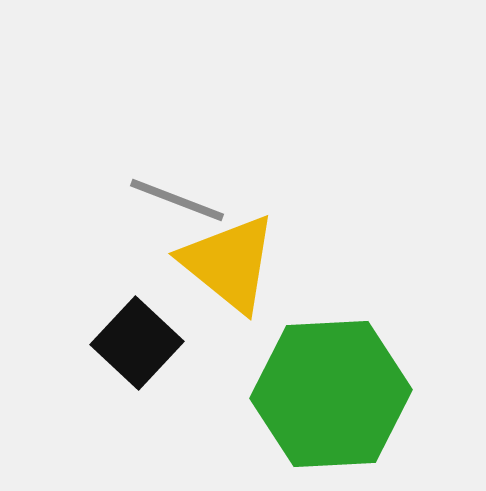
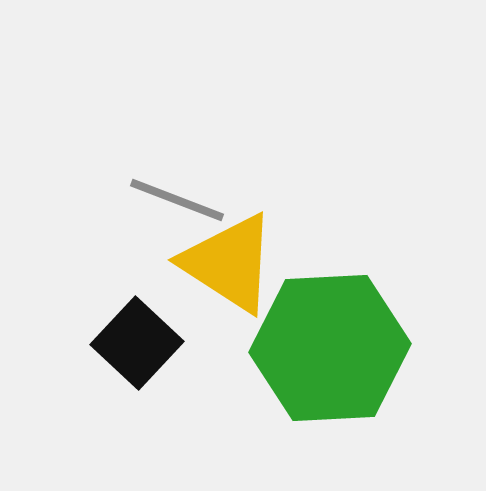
yellow triangle: rotated 6 degrees counterclockwise
green hexagon: moved 1 px left, 46 px up
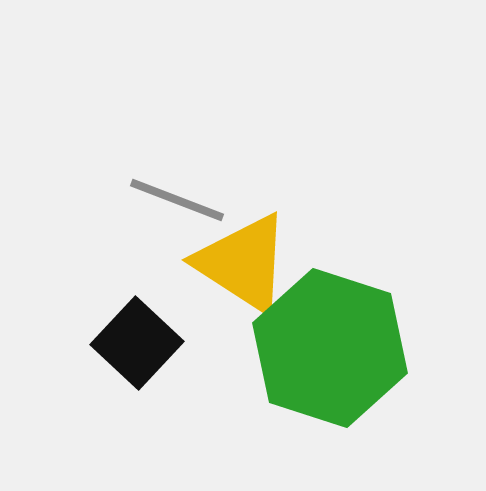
yellow triangle: moved 14 px right
green hexagon: rotated 21 degrees clockwise
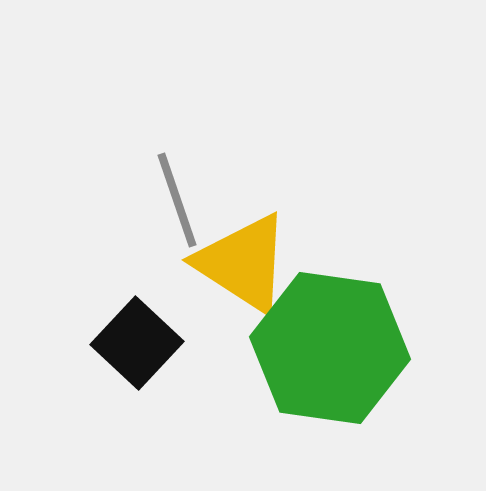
gray line: rotated 50 degrees clockwise
green hexagon: rotated 10 degrees counterclockwise
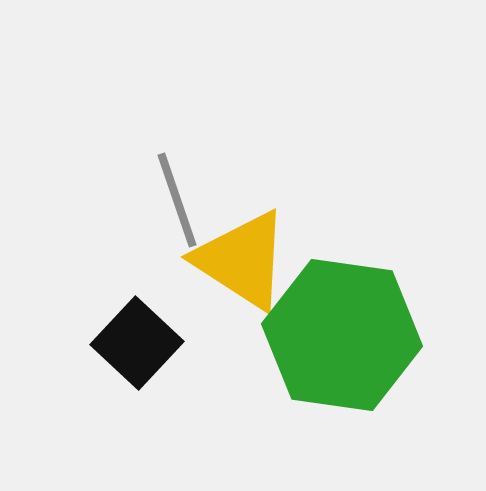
yellow triangle: moved 1 px left, 3 px up
green hexagon: moved 12 px right, 13 px up
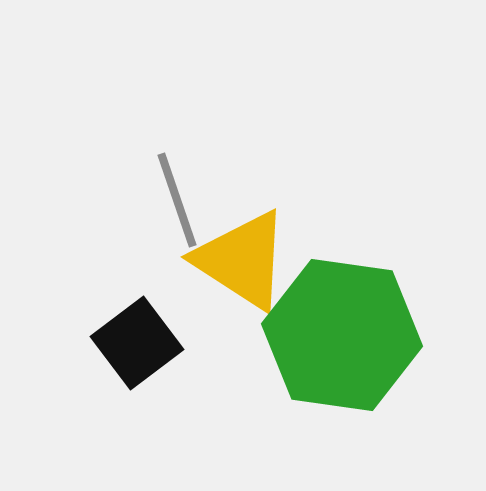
black square: rotated 10 degrees clockwise
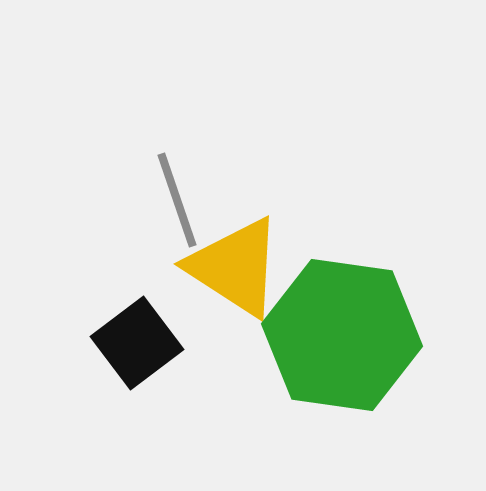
yellow triangle: moved 7 px left, 7 px down
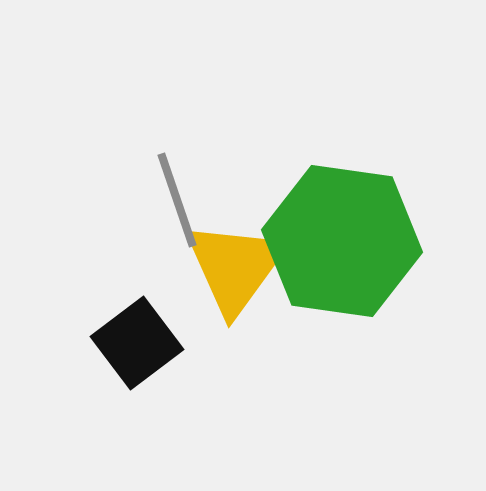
yellow triangle: rotated 33 degrees clockwise
green hexagon: moved 94 px up
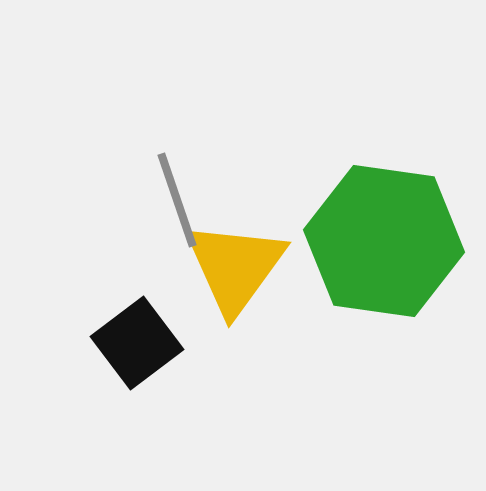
green hexagon: moved 42 px right
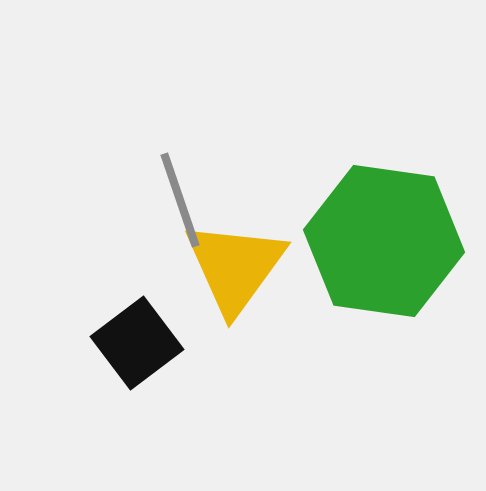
gray line: moved 3 px right
